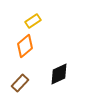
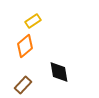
black diamond: moved 2 px up; rotated 75 degrees counterclockwise
brown rectangle: moved 3 px right, 2 px down
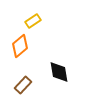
orange diamond: moved 5 px left
